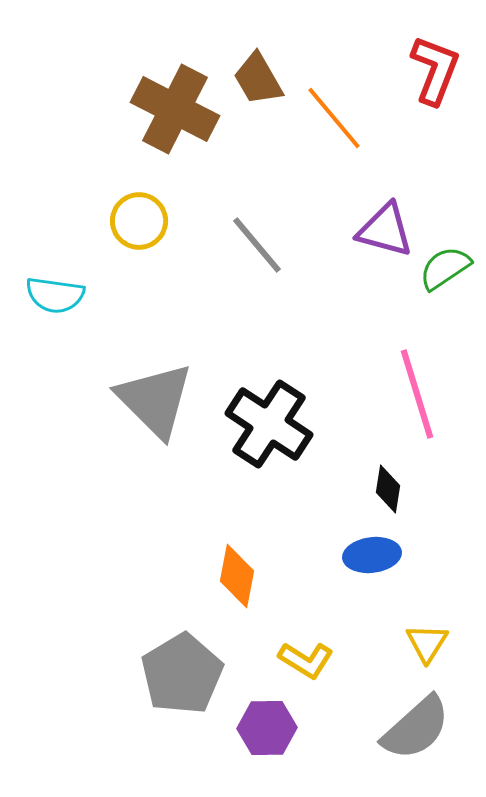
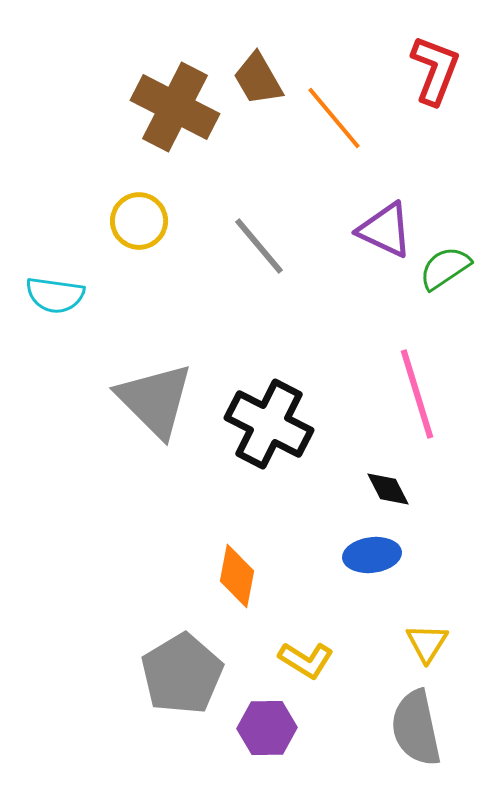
brown cross: moved 2 px up
purple triangle: rotated 10 degrees clockwise
gray line: moved 2 px right, 1 px down
black cross: rotated 6 degrees counterclockwise
black diamond: rotated 36 degrees counterclockwise
gray semicircle: rotated 120 degrees clockwise
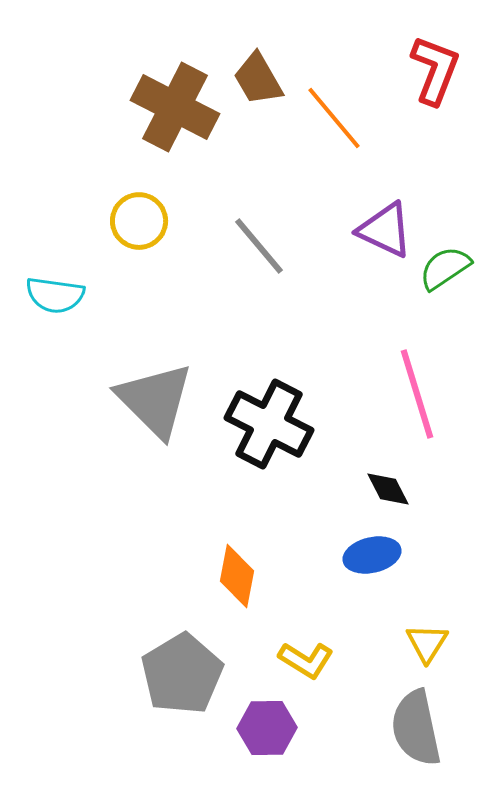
blue ellipse: rotated 6 degrees counterclockwise
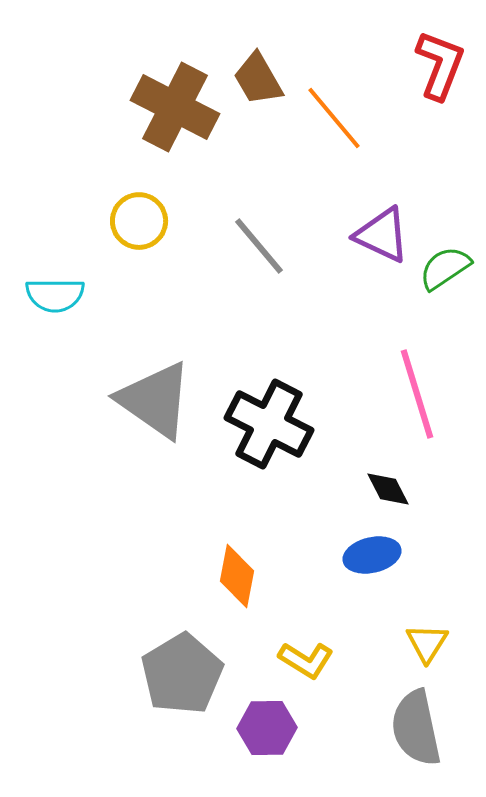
red L-shape: moved 5 px right, 5 px up
purple triangle: moved 3 px left, 5 px down
cyan semicircle: rotated 8 degrees counterclockwise
gray triangle: rotated 10 degrees counterclockwise
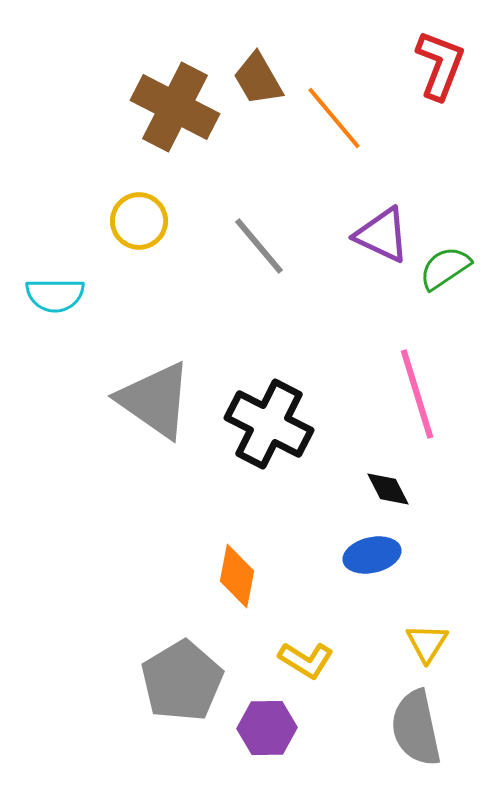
gray pentagon: moved 7 px down
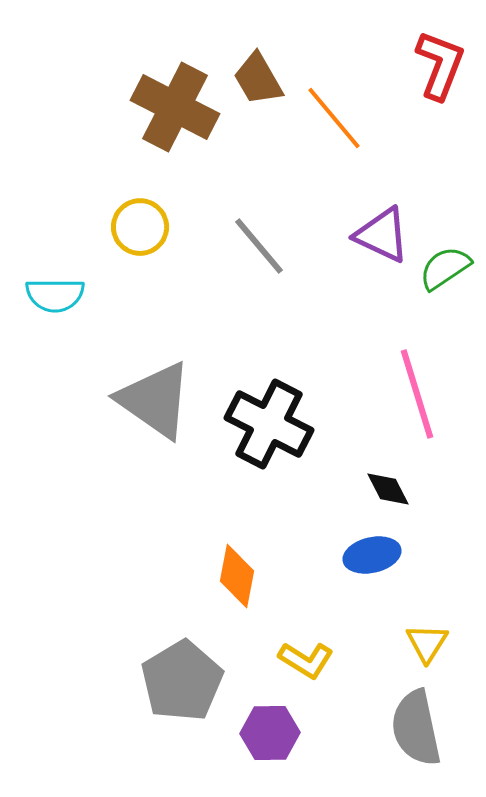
yellow circle: moved 1 px right, 6 px down
purple hexagon: moved 3 px right, 5 px down
